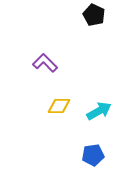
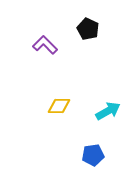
black pentagon: moved 6 px left, 14 px down
purple L-shape: moved 18 px up
cyan arrow: moved 9 px right
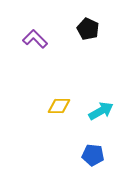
purple L-shape: moved 10 px left, 6 px up
cyan arrow: moved 7 px left
blue pentagon: rotated 15 degrees clockwise
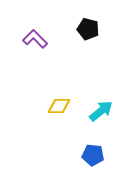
black pentagon: rotated 10 degrees counterclockwise
cyan arrow: rotated 10 degrees counterclockwise
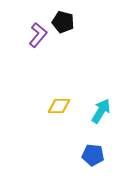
black pentagon: moved 25 px left, 7 px up
purple L-shape: moved 3 px right, 4 px up; rotated 85 degrees clockwise
cyan arrow: rotated 20 degrees counterclockwise
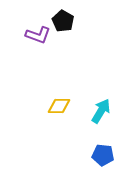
black pentagon: moved 1 px up; rotated 15 degrees clockwise
purple L-shape: rotated 70 degrees clockwise
blue pentagon: moved 10 px right
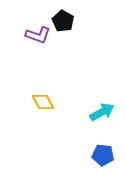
yellow diamond: moved 16 px left, 4 px up; rotated 60 degrees clockwise
cyan arrow: moved 1 px right, 1 px down; rotated 30 degrees clockwise
